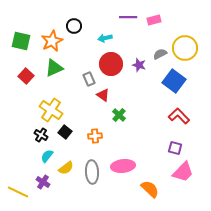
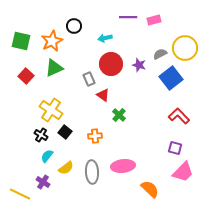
blue square: moved 3 px left, 3 px up; rotated 15 degrees clockwise
yellow line: moved 2 px right, 2 px down
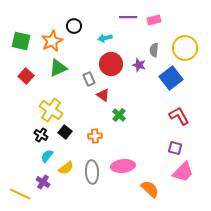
gray semicircle: moved 6 px left, 4 px up; rotated 56 degrees counterclockwise
green triangle: moved 4 px right
red L-shape: rotated 15 degrees clockwise
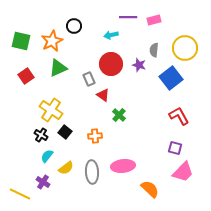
cyan arrow: moved 6 px right, 3 px up
red square: rotated 14 degrees clockwise
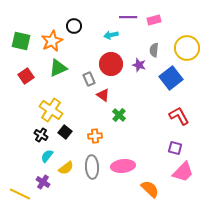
yellow circle: moved 2 px right
gray ellipse: moved 5 px up
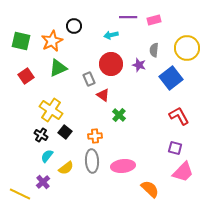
gray ellipse: moved 6 px up
purple cross: rotated 16 degrees clockwise
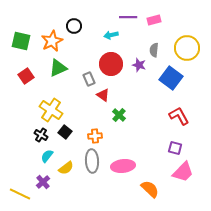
blue square: rotated 15 degrees counterclockwise
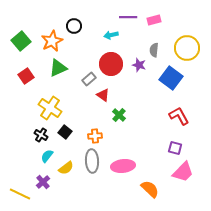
green square: rotated 36 degrees clockwise
gray rectangle: rotated 72 degrees clockwise
yellow cross: moved 1 px left, 2 px up
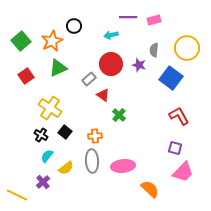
yellow line: moved 3 px left, 1 px down
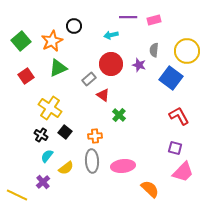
yellow circle: moved 3 px down
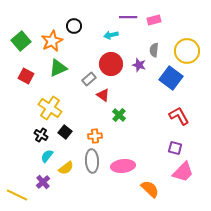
red square: rotated 28 degrees counterclockwise
